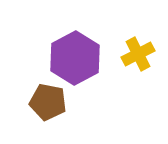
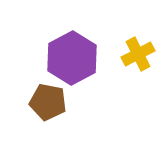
purple hexagon: moved 3 px left
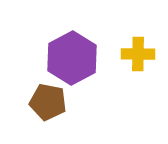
yellow cross: rotated 28 degrees clockwise
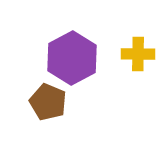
brown pentagon: rotated 12 degrees clockwise
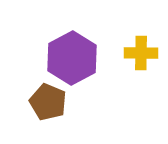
yellow cross: moved 3 px right, 1 px up
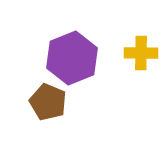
purple hexagon: rotated 6 degrees clockwise
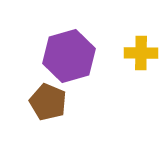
purple hexagon: moved 3 px left, 2 px up; rotated 6 degrees clockwise
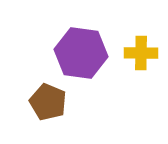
purple hexagon: moved 12 px right, 3 px up; rotated 24 degrees clockwise
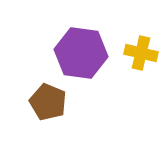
yellow cross: rotated 12 degrees clockwise
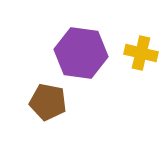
brown pentagon: rotated 12 degrees counterclockwise
